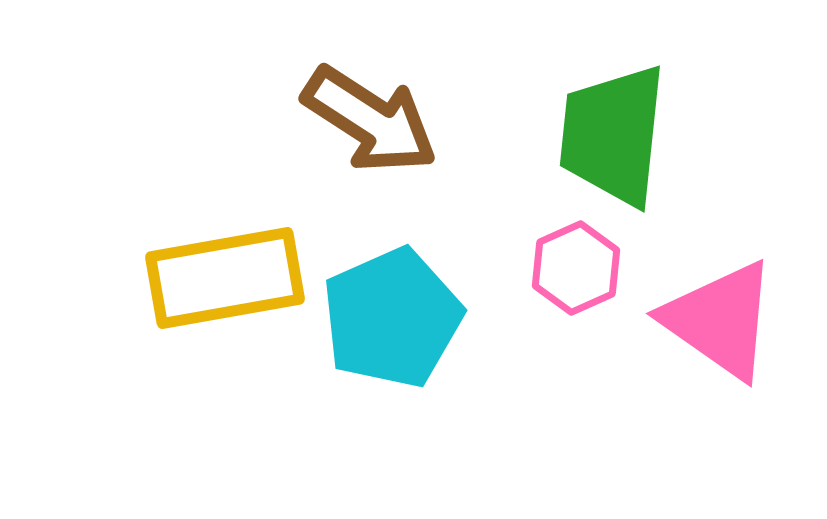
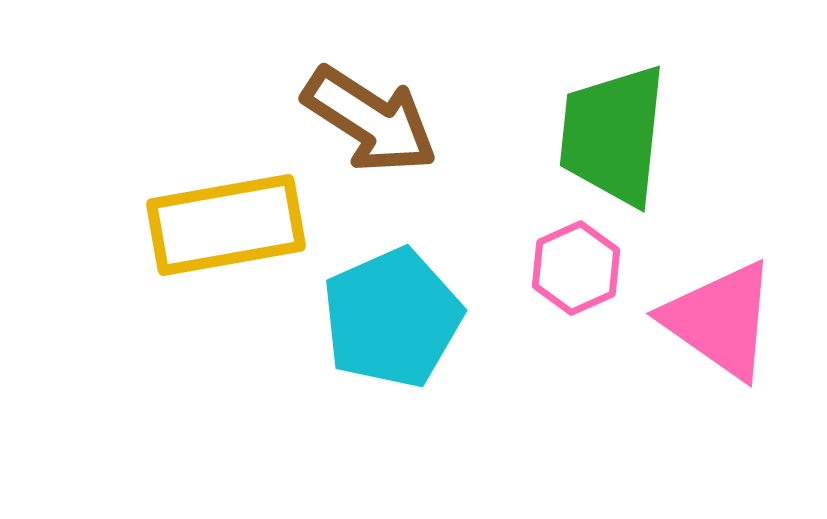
yellow rectangle: moved 1 px right, 53 px up
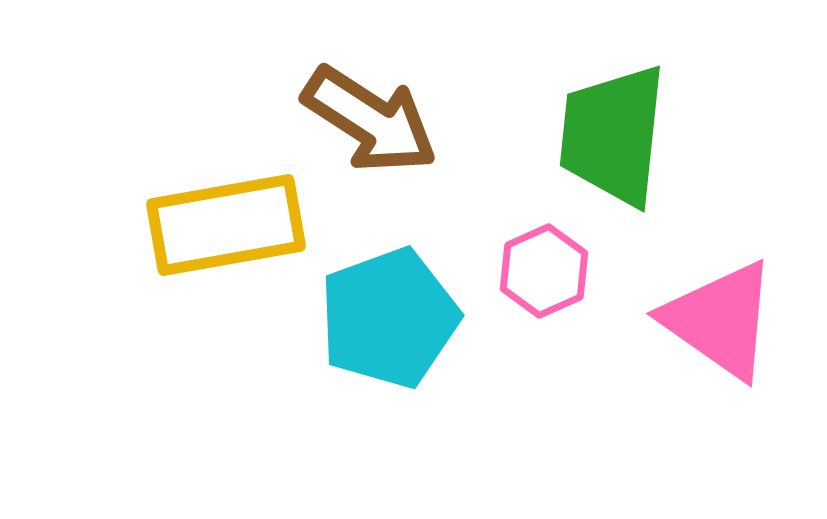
pink hexagon: moved 32 px left, 3 px down
cyan pentagon: moved 3 px left; rotated 4 degrees clockwise
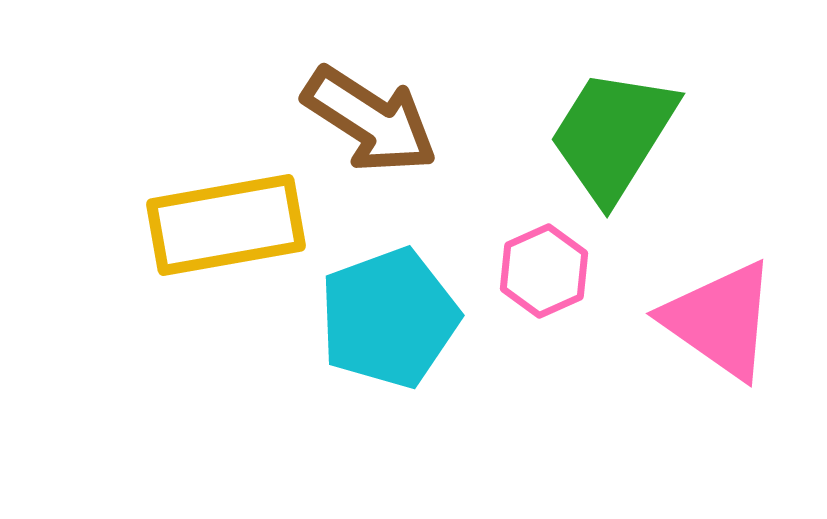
green trapezoid: rotated 26 degrees clockwise
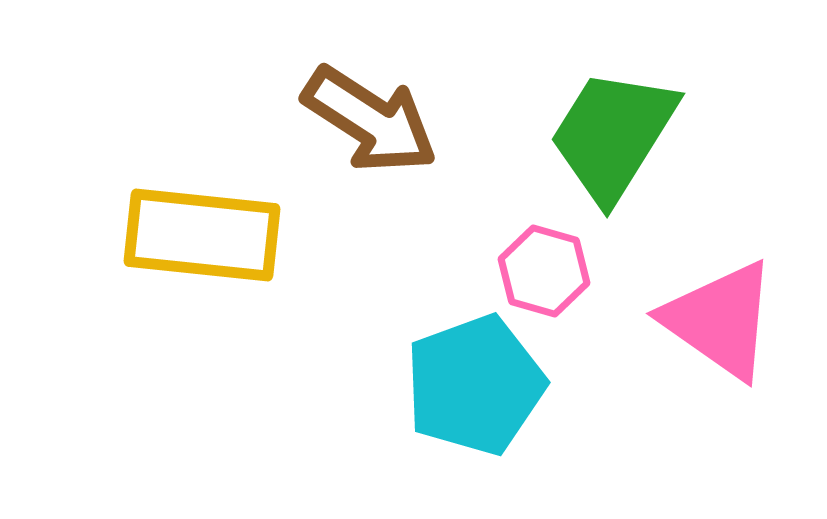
yellow rectangle: moved 24 px left, 10 px down; rotated 16 degrees clockwise
pink hexagon: rotated 20 degrees counterclockwise
cyan pentagon: moved 86 px right, 67 px down
